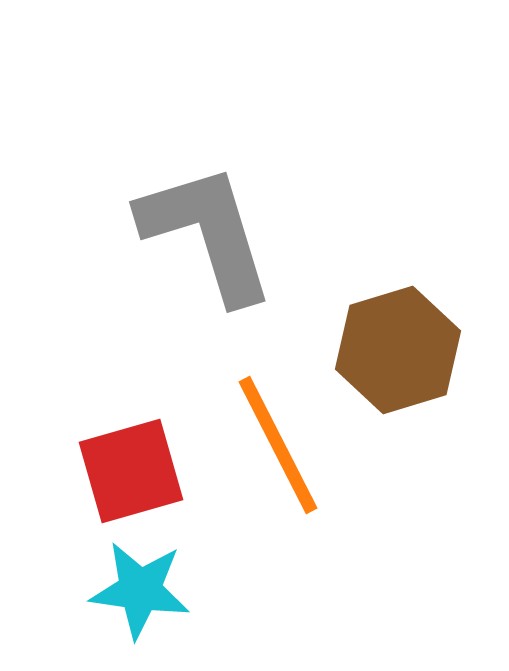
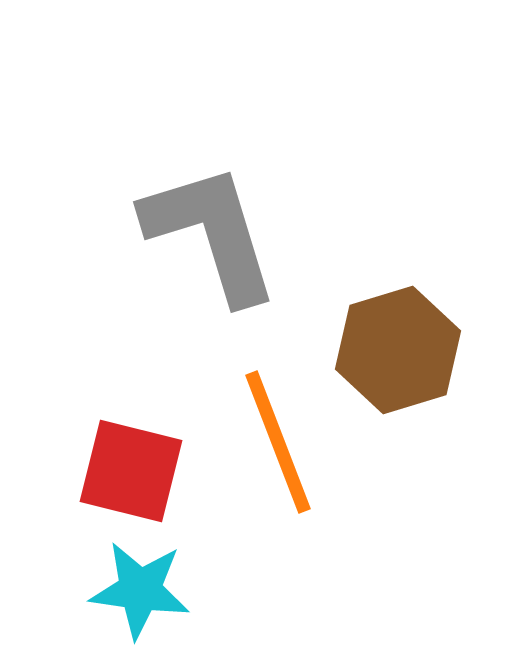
gray L-shape: moved 4 px right
orange line: moved 3 px up; rotated 6 degrees clockwise
red square: rotated 30 degrees clockwise
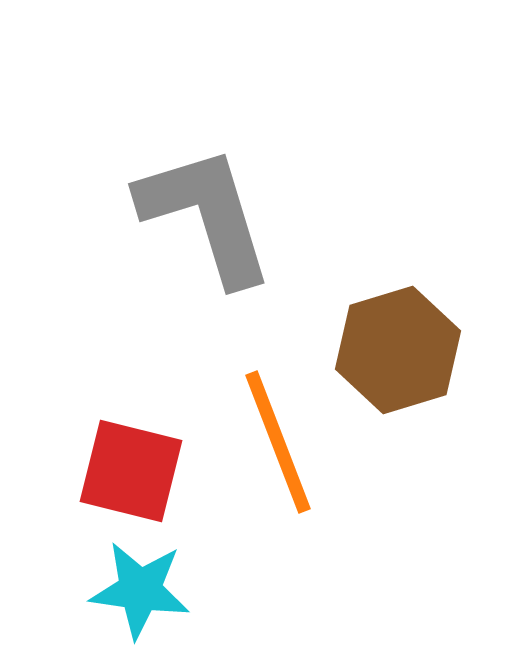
gray L-shape: moved 5 px left, 18 px up
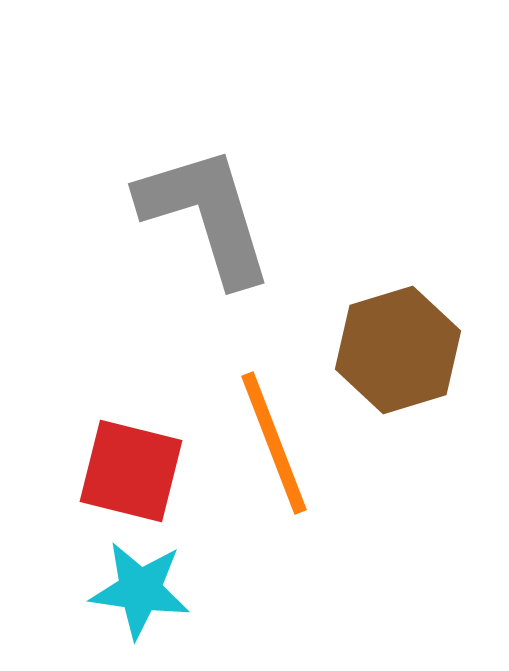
orange line: moved 4 px left, 1 px down
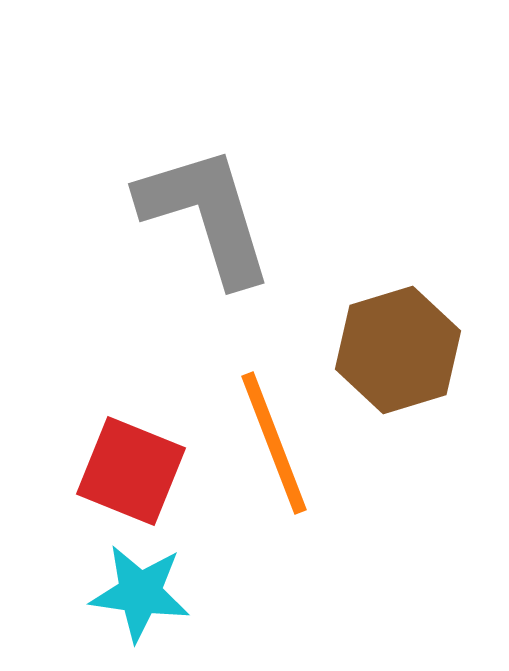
red square: rotated 8 degrees clockwise
cyan star: moved 3 px down
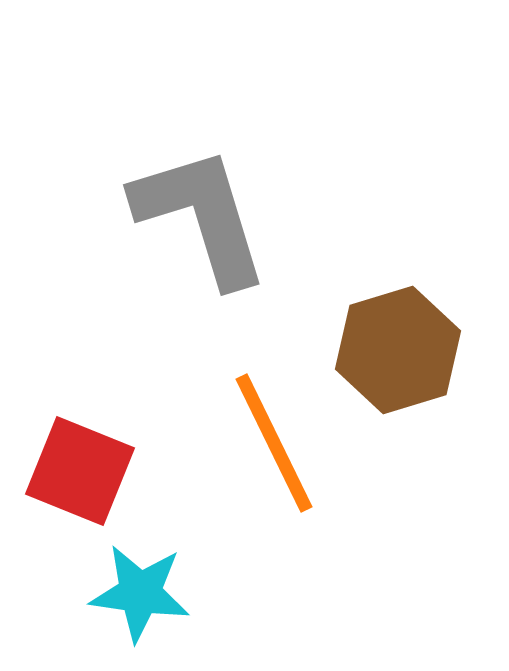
gray L-shape: moved 5 px left, 1 px down
orange line: rotated 5 degrees counterclockwise
red square: moved 51 px left
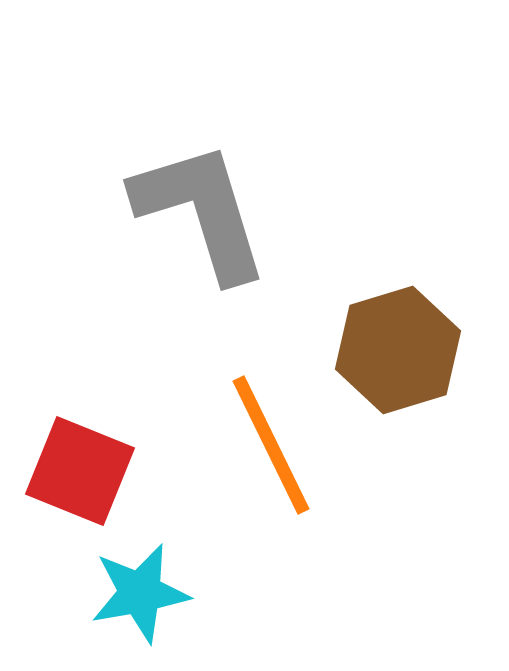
gray L-shape: moved 5 px up
orange line: moved 3 px left, 2 px down
cyan star: rotated 18 degrees counterclockwise
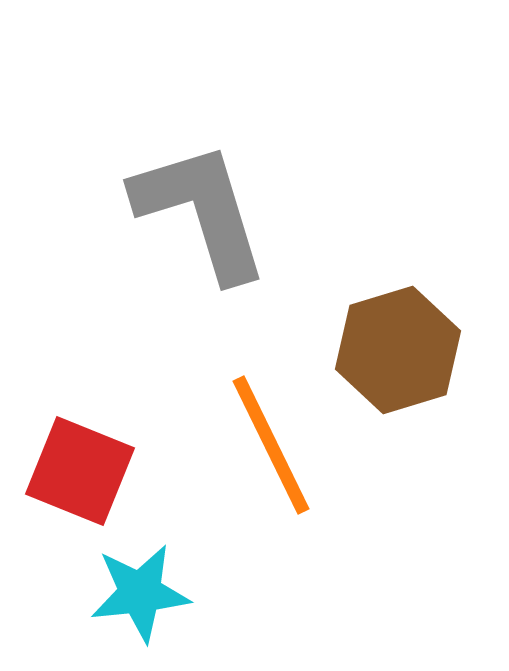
cyan star: rotated 4 degrees clockwise
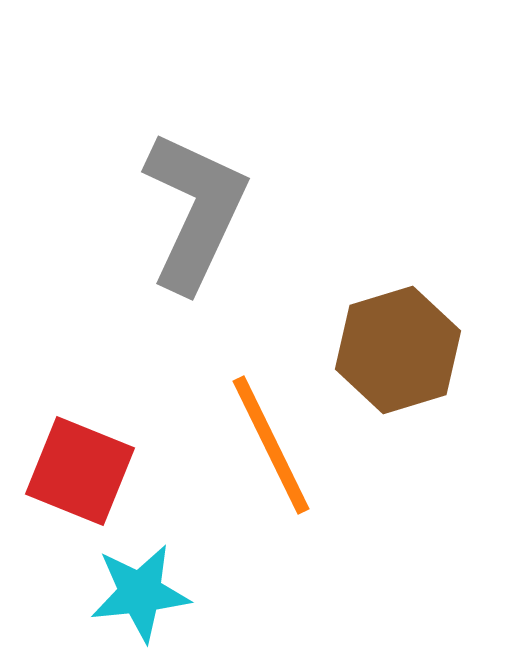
gray L-shape: moved 6 px left; rotated 42 degrees clockwise
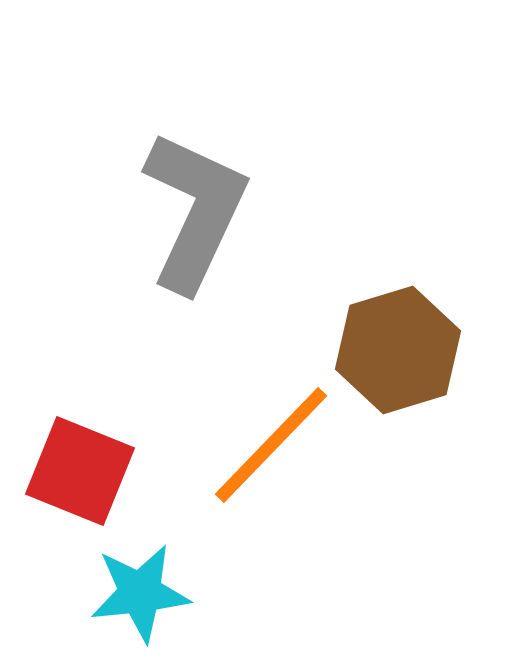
orange line: rotated 70 degrees clockwise
